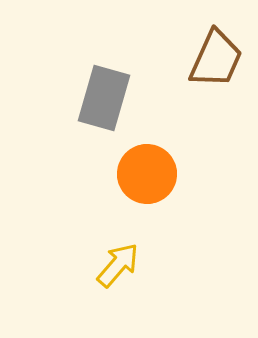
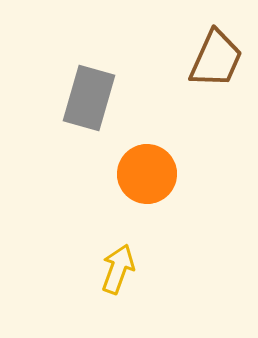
gray rectangle: moved 15 px left
yellow arrow: moved 4 px down; rotated 21 degrees counterclockwise
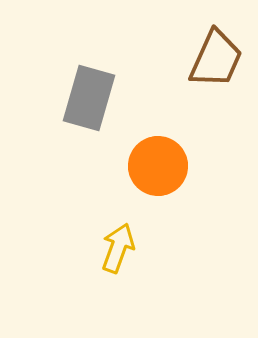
orange circle: moved 11 px right, 8 px up
yellow arrow: moved 21 px up
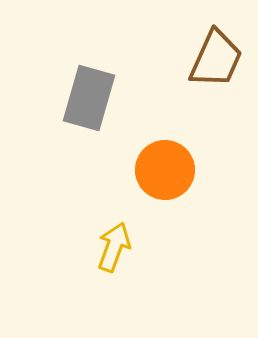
orange circle: moved 7 px right, 4 px down
yellow arrow: moved 4 px left, 1 px up
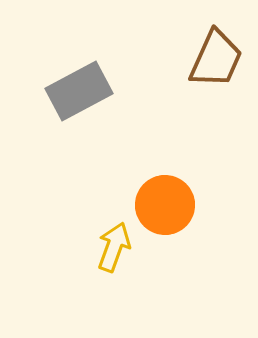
gray rectangle: moved 10 px left, 7 px up; rotated 46 degrees clockwise
orange circle: moved 35 px down
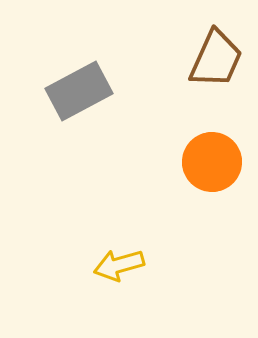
orange circle: moved 47 px right, 43 px up
yellow arrow: moved 5 px right, 18 px down; rotated 126 degrees counterclockwise
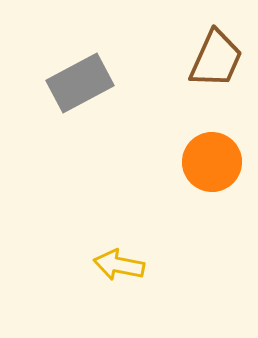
gray rectangle: moved 1 px right, 8 px up
yellow arrow: rotated 27 degrees clockwise
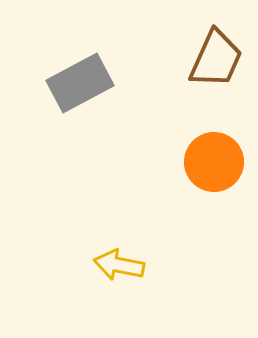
orange circle: moved 2 px right
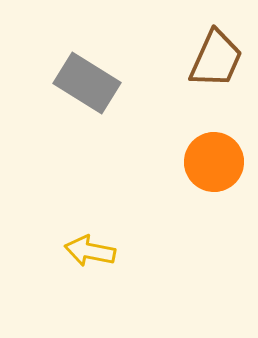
gray rectangle: moved 7 px right; rotated 60 degrees clockwise
yellow arrow: moved 29 px left, 14 px up
